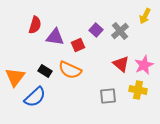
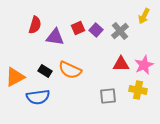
yellow arrow: moved 1 px left
red square: moved 17 px up
red triangle: rotated 42 degrees counterclockwise
orange triangle: rotated 25 degrees clockwise
blue semicircle: moved 3 px right; rotated 35 degrees clockwise
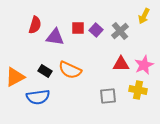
red square: rotated 24 degrees clockwise
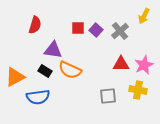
purple triangle: moved 2 px left, 13 px down
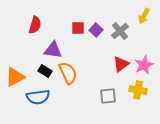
red triangle: rotated 36 degrees counterclockwise
orange semicircle: moved 2 px left, 3 px down; rotated 140 degrees counterclockwise
